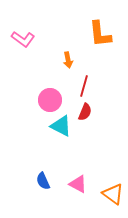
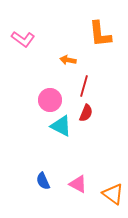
orange arrow: rotated 112 degrees clockwise
red semicircle: moved 1 px right, 1 px down
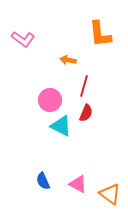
orange triangle: moved 3 px left
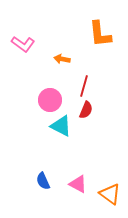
pink L-shape: moved 5 px down
orange arrow: moved 6 px left, 1 px up
red semicircle: moved 3 px up
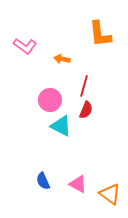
pink L-shape: moved 2 px right, 2 px down
